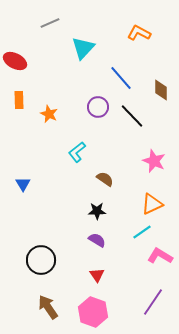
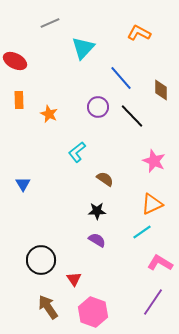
pink L-shape: moved 7 px down
red triangle: moved 23 px left, 4 px down
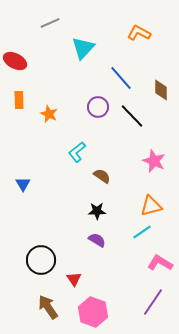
brown semicircle: moved 3 px left, 3 px up
orange triangle: moved 1 px left, 2 px down; rotated 10 degrees clockwise
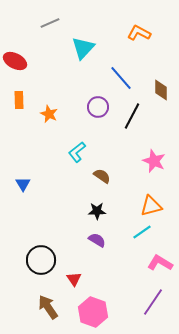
black line: rotated 72 degrees clockwise
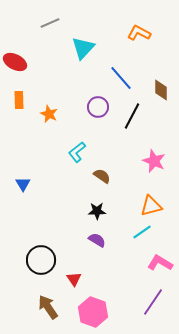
red ellipse: moved 1 px down
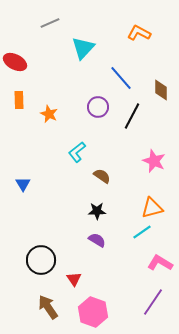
orange triangle: moved 1 px right, 2 px down
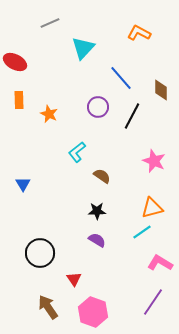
black circle: moved 1 px left, 7 px up
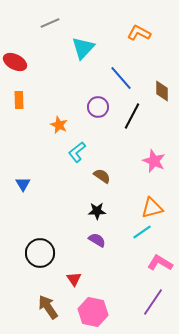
brown diamond: moved 1 px right, 1 px down
orange star: moved 10 px right, 11 px down
pink hexagon: rotated 8 degrees counterclockwise
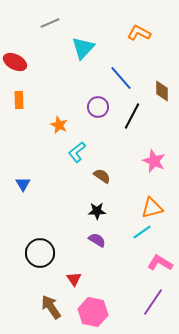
brown arrow: moved 3 px right
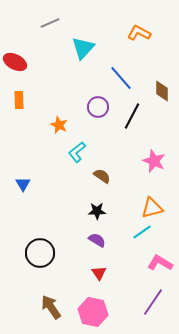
red triangle: moved 25 px right, 6 px up
